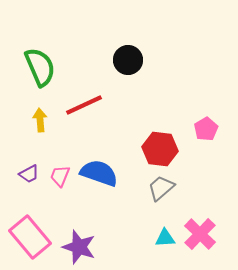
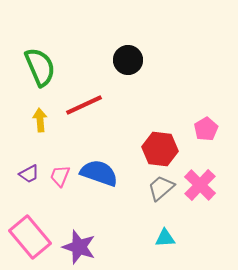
pink cross: moved 49 px up
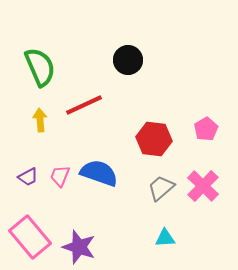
red hexagon: moved 6 px left, 10 px up
purple trapezoid: moved 1 px left, 3 px down
pink cross: moved 3 px right, 1 px down
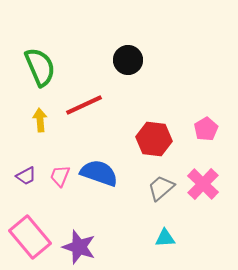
purple trapezoid: moved 2 px left, 1 px up
pink cross: moved 2 px up
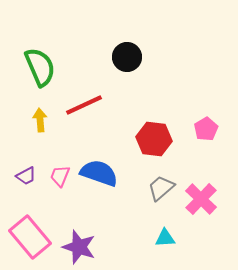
black circle: moved 1 px left, 3 px up
pink cross: moved 2 px left, 15 px down
